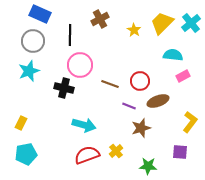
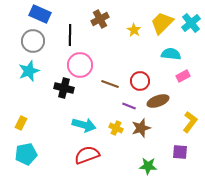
cyan semicircle: moved 2 px left, 1 px up
yellow cross: moved 23 px up; rotated 24 degrees counterclockwise
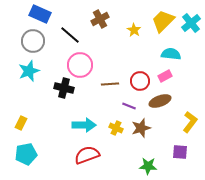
yellow trapezoid: moved 1 px right, 2 px up
black line: rotated 50 degrees counterclockwise
pink rectangle: moved 18 px left
brown line: rotated 24 degrees counterclockwise
brown ellipse: moved 2 px right
cyan arrow: rotated 15 degrees counterclockwise
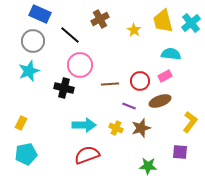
yellow trapezoid: rotated 60 degrees counterclockwise
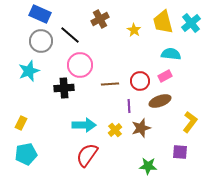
yellow trapezoid: moved 1 px down
gray circle: moved 8 px right
black cross: rotated 18 degrees counterclockwise
purple line: rotated 64 degrees clockwise
yellow cross: moved 1 px left, 2 px down; rotated 24 degrees clockwise
red semicircle: rotated 35 degrees counterclockwise
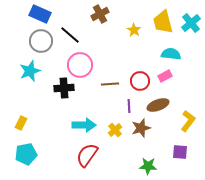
brown cross: moved 5 px up
cyan star: moved 1 px right
brown ellipse: moved 2 px left, 4 px down
yellow L-shape: moved 2 px left, 1 px up
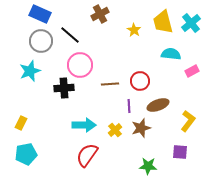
pink rectangle: moved 27 px right, 5 px up
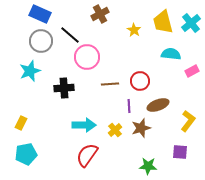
pink circle: moved 7 px right, 8 px up
